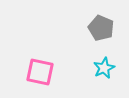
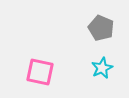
cyan star: moved 2 px left
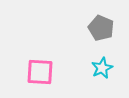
pink square: rotated 8 degrees counterclockwise
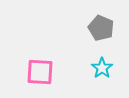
cyan star: rotated 10 degrees counterclockwise
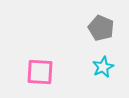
cyan star: moved 1 px right, 1 px up; rotated 10 degrees clockwise
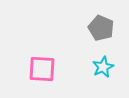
pink square: moved 2 px right, 3 px up
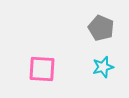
cyan star: rotated 10 degrees clockwise
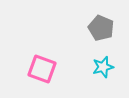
pink square: rotated 16 degrees clockwise
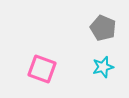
gray pentagon: moved 2 px right
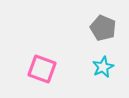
cyan star: rotated 10 degrees counterclockwise
